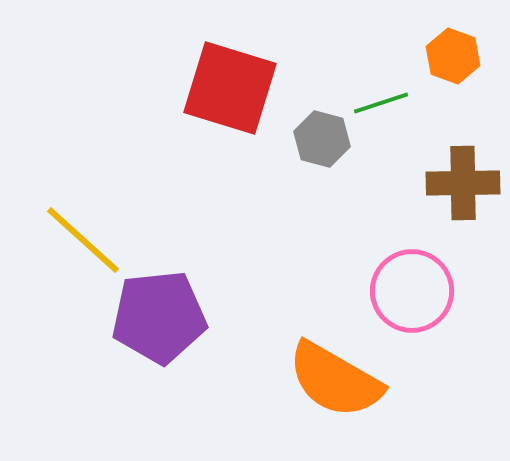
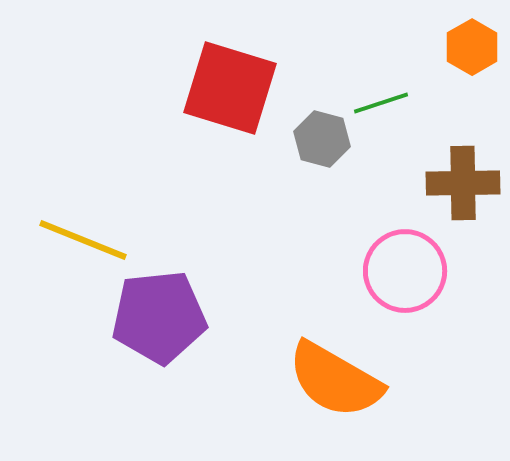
orange hexagon: moved 19 px right, 9 px up; rotated 10 degrees clockwise
yellow line: rotated 20 degrees counterclockwise
pink circle: moved 7 px left, 20 px up
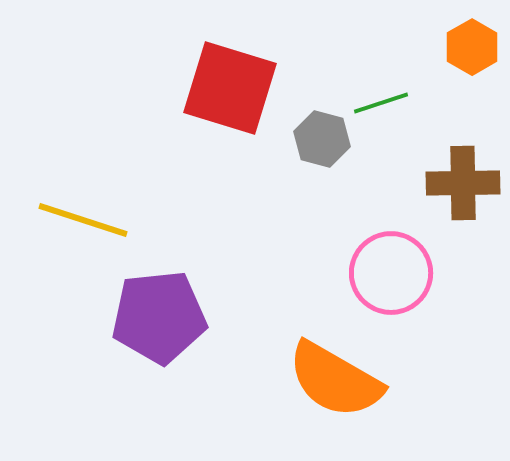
yellow line: moved 20 px up; rotated 4 degrees counterclockwise
pink circle: moved 14 px left, 2 px down
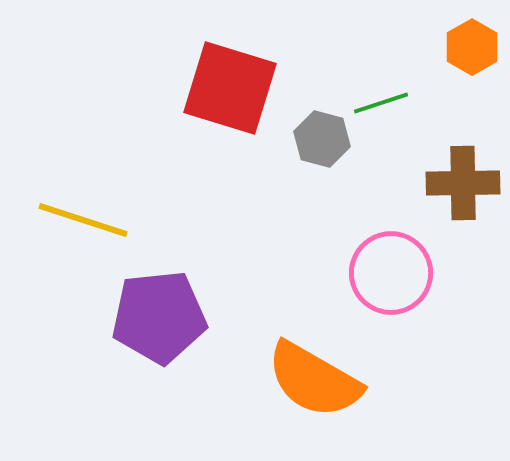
orange semicircle: moved 21 px left
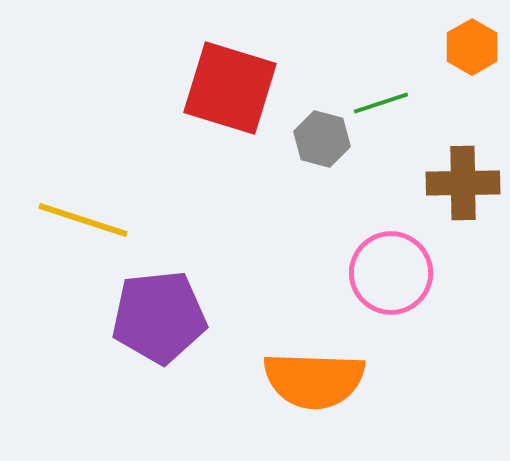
orange semicircle: rotated 28 degrees counterclockwise
